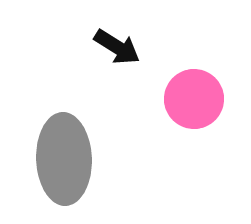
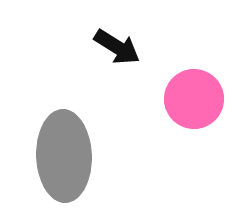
gray ellipse: moved 3 px up
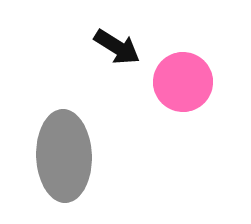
pink circle: moved 11 px left, 17 px up
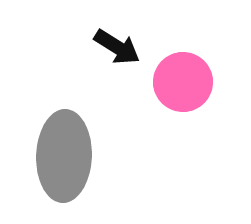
gray ellipse: rotated 4 degrees clockwise
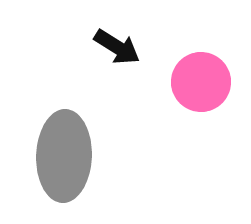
pink circle: moved 18 px right
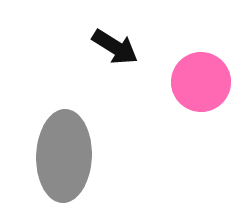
black arrow: moved 2 px left
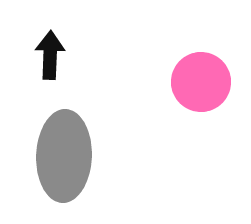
black arrow: moved 65 px left, 8 px down; rotated 120 degrees counterclockwise
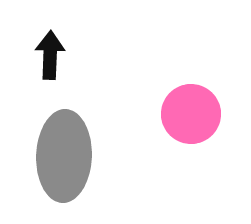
pink circle: moved 10 px left, 32 px down
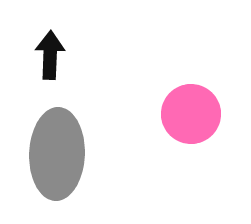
gray ellipse: moved 7 px left, 2 px up
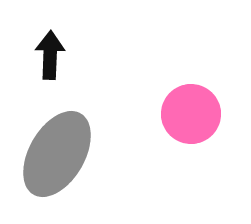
gray ellipse: rotated 28 degrees clockwise
